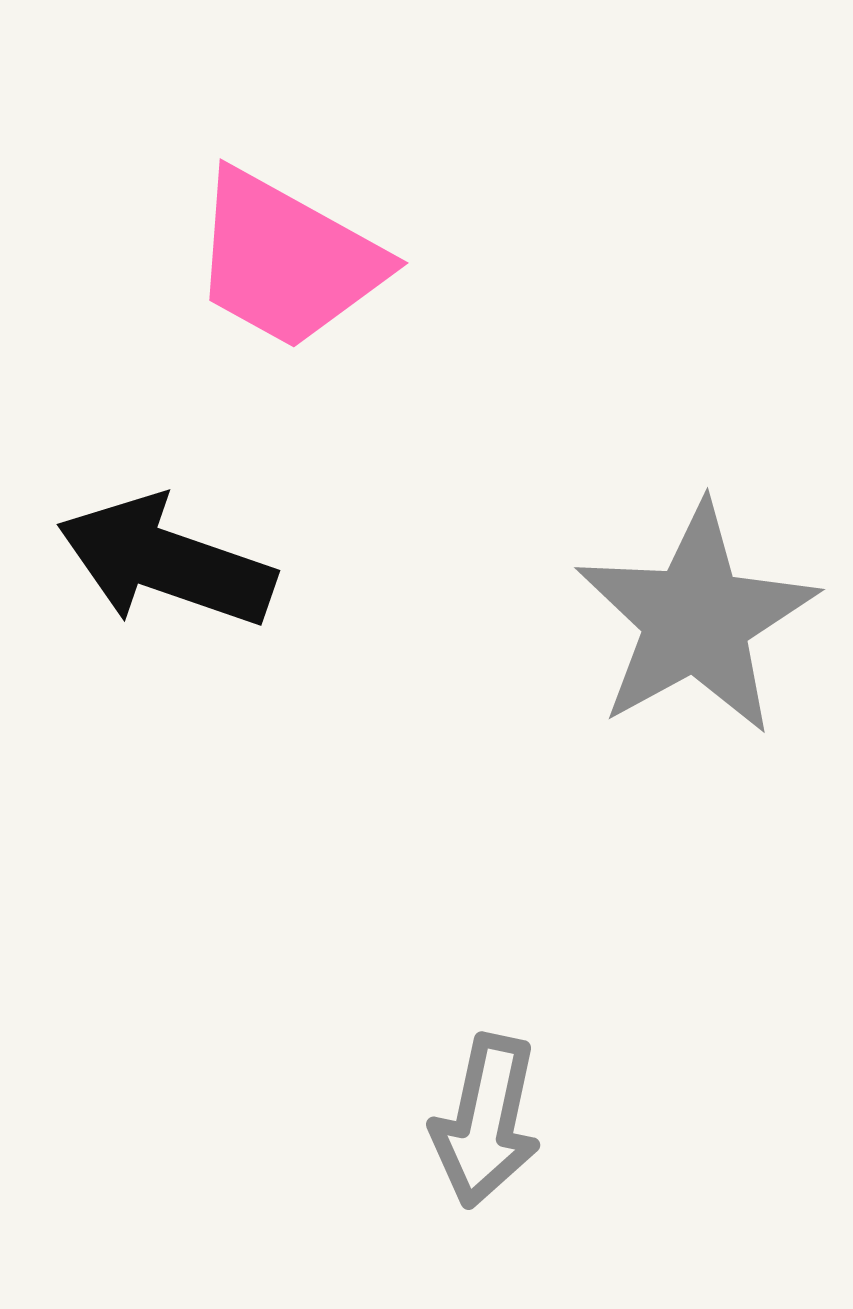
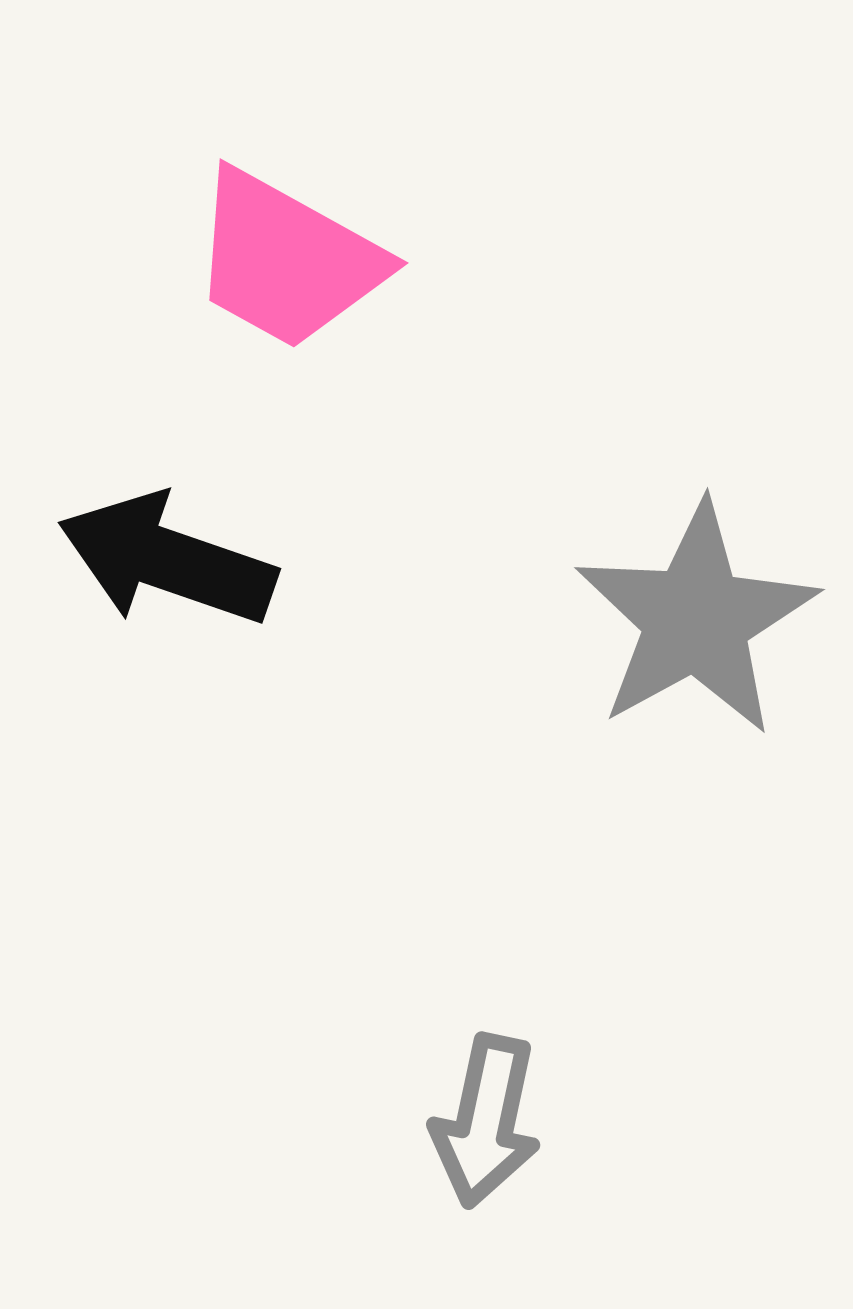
black arrow: moved 1 px right, 2 px up
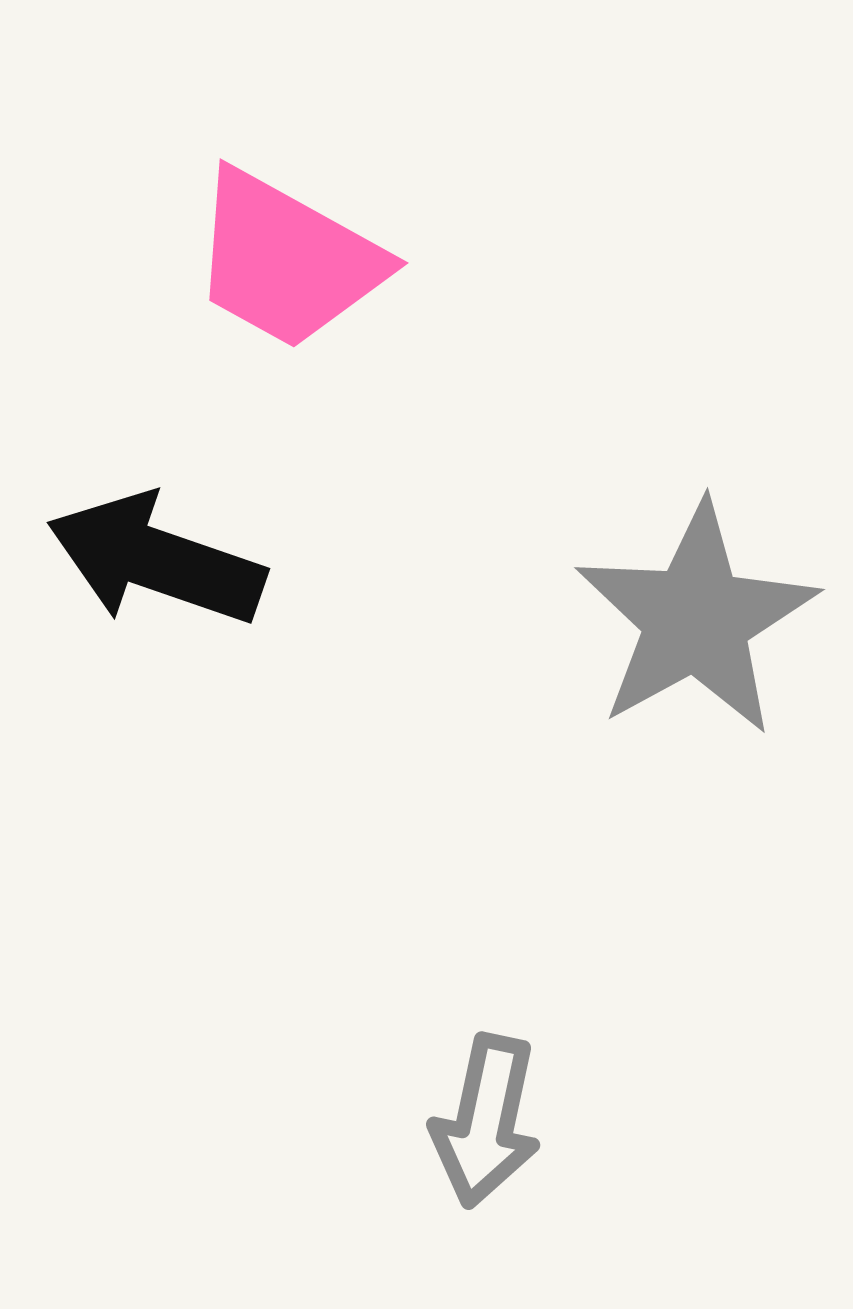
black arrow: moved 11 px left
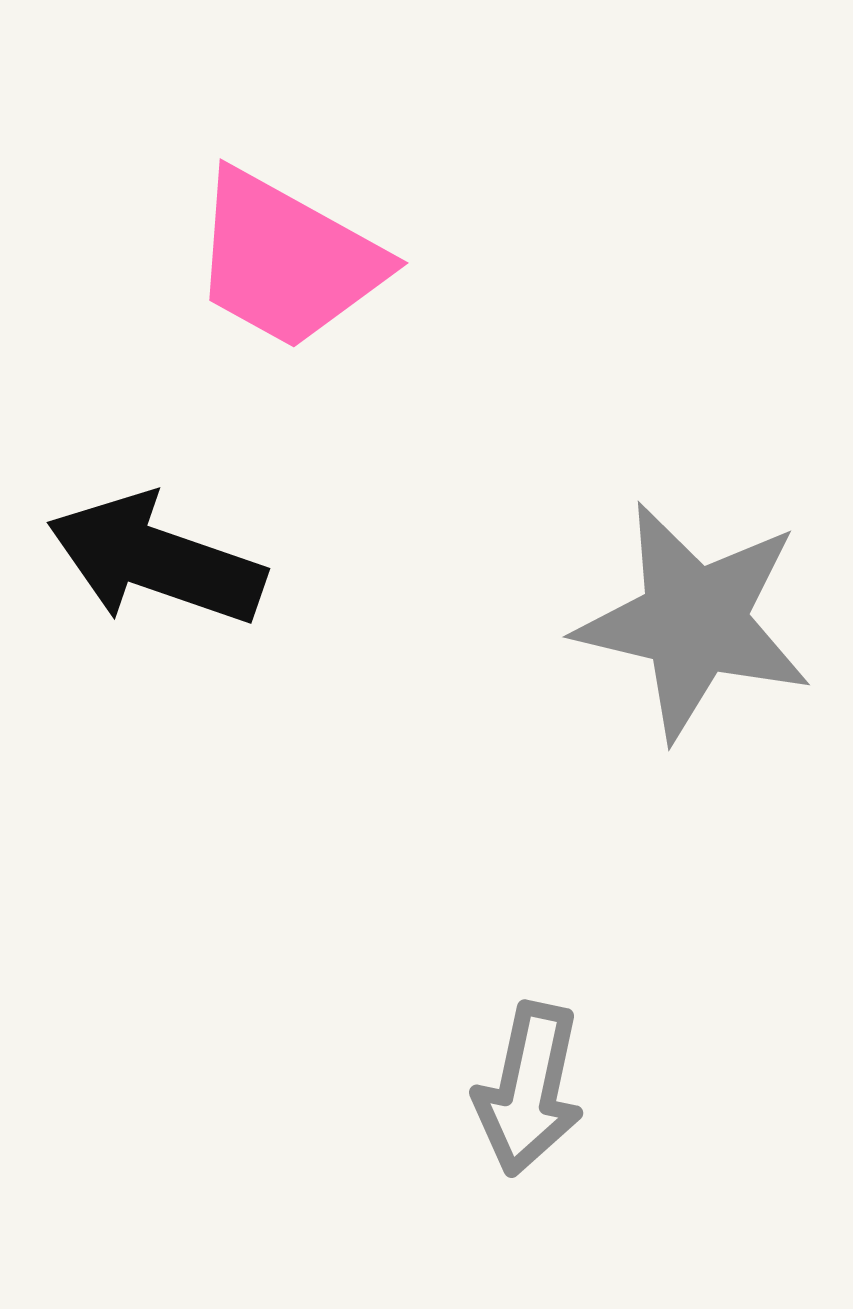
gray star: moved 2 px left, 2 px down; rotated 30 degrees counterclockwise
gray arrow: moved 43 px right, 32 px up
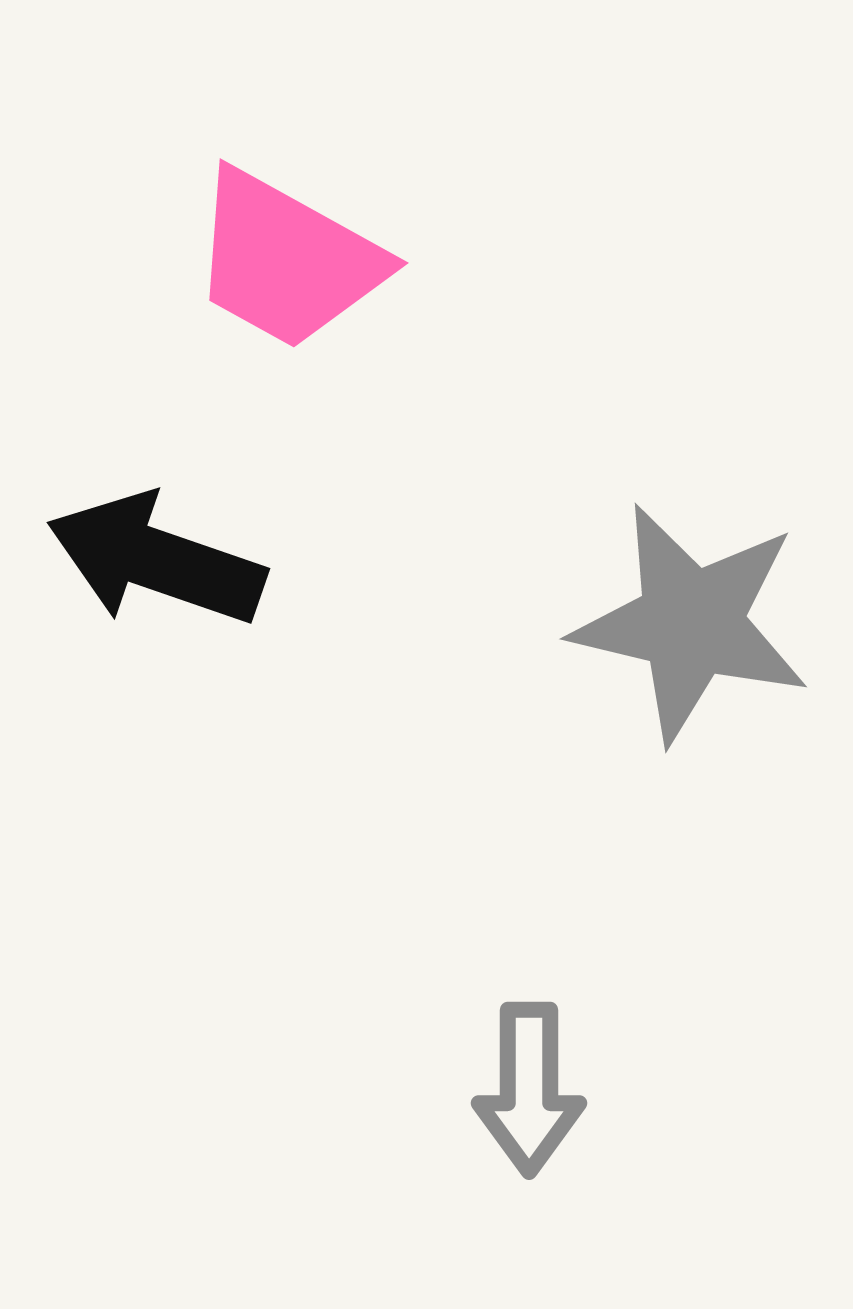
gray star: moved 3 px left, 2 px down
gray arrow: rotated 12 degrees counterclockwise
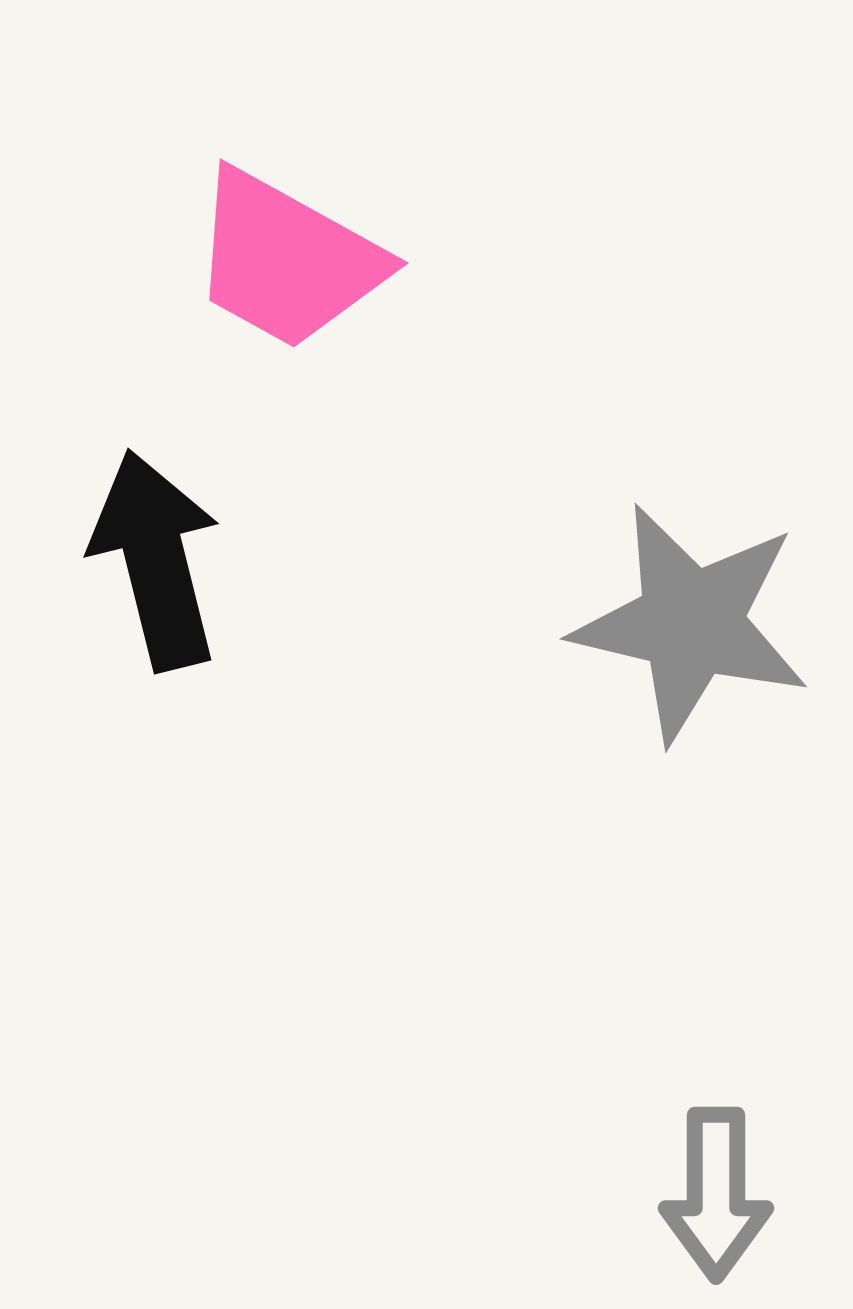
black arrow: rotated 57 degrees clockwise
gray arrow: moved 187 px right, 105 px down
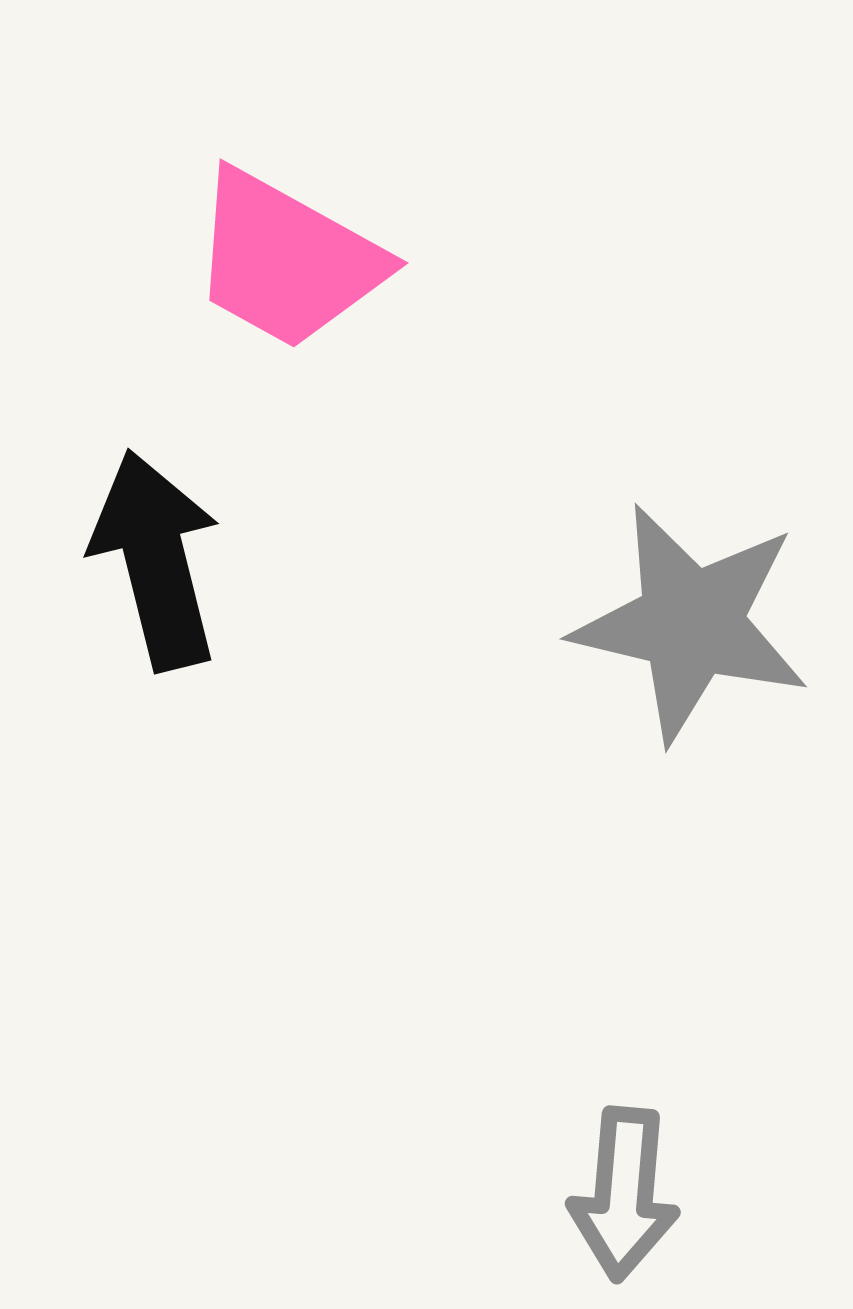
gray arrow: moved 92 px left; rotated 5 degrees clockwise
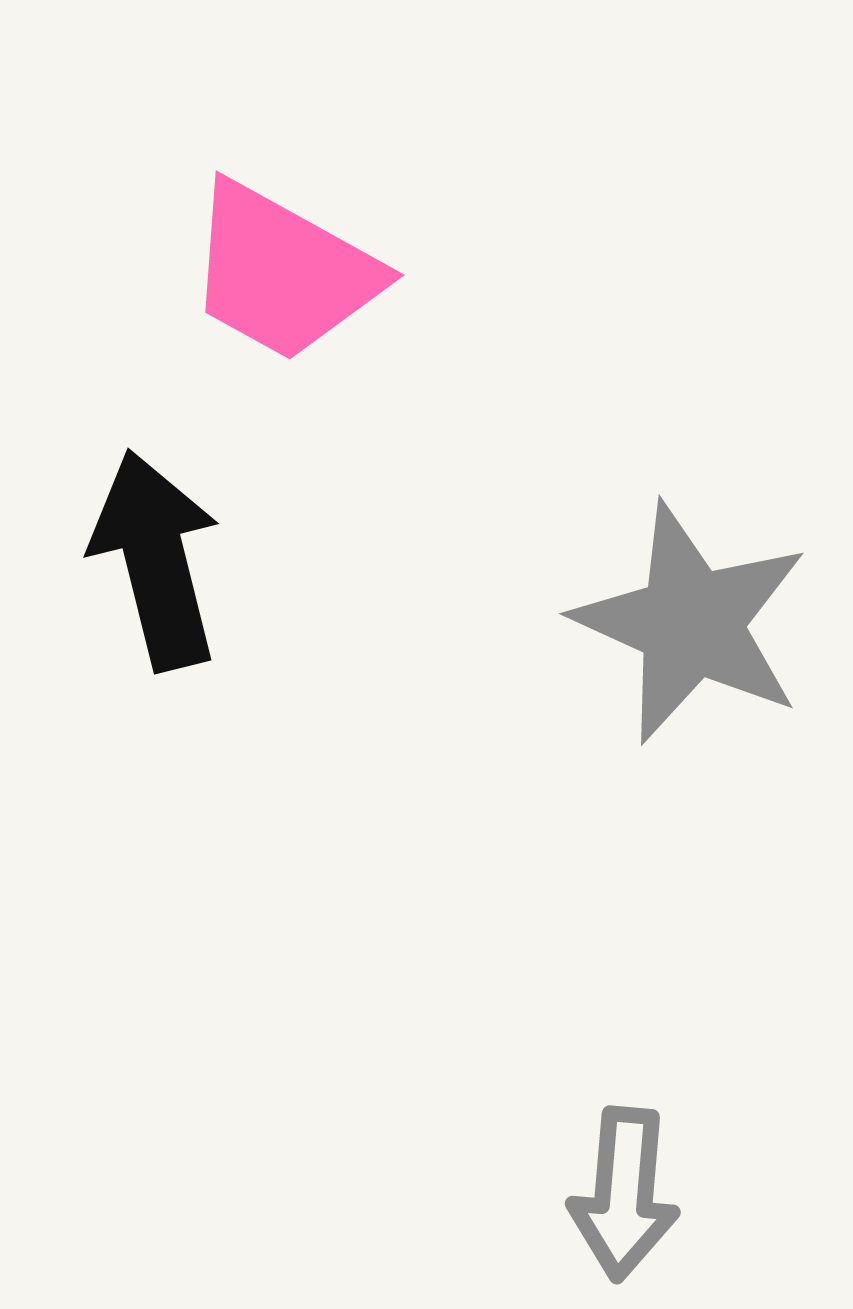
pink trapezoid: moved 4 px left, 12 px down
gray star: rotated 11 degrees clockwise
